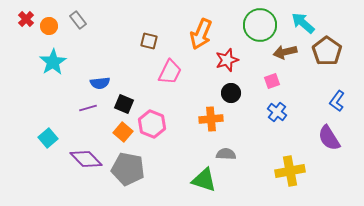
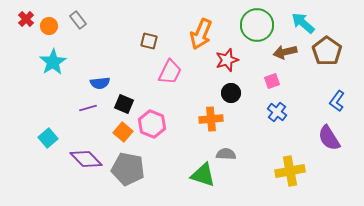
green circle: moved 3 px left
green triangle: moved 1 px left, 5 px up
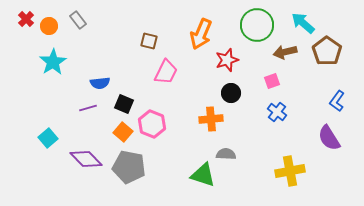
pink trapezoid: moved 4 px left
gray pentagon: moved 1 px right, 2 px up
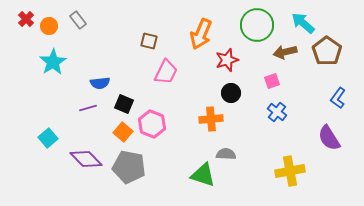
blue L-shape: moved 1 px right, 3 px up
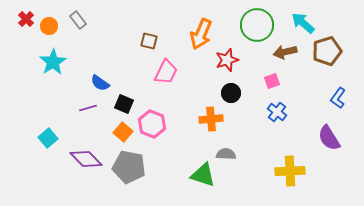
brown pentagon: rotated 20 degrees clockwise
blue semicircle: rotated 42 degrees clockwise
yellow cross: rotated 8 degrees clockwise
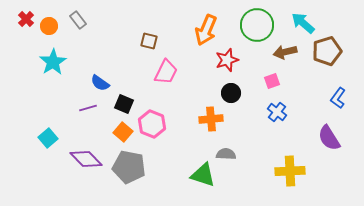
orange arrow: moved 5 px right, 4 px up
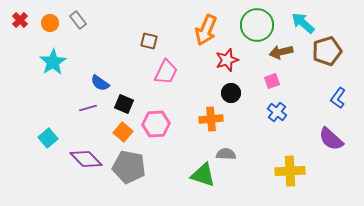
red cross: moved 6 px left, 1 px down
orange circle: moved 1 px right, 3 px up
brown arrow: moved 4 px left
pink hexagon: moved 4 px right; rotated 24 degrees counterclockwise
purple semicircle: moved 2 px right, 1 px down; rotated 16 degrees counterclockwise
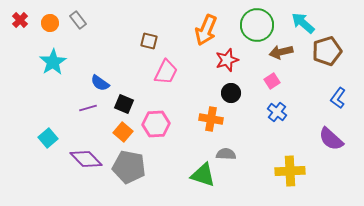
pink square: rotated 14 degrees counterclockwise
orange cross: rotated 15 degrees clockwise
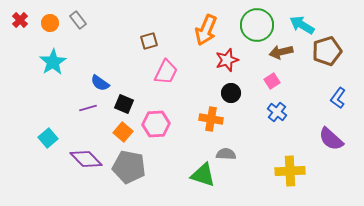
cyan arrow: moved 1 px left, 2 px down; rotated 10 degrees counterclockwise
brown square: rotated 30 degrees counterclockwise
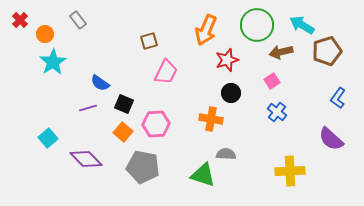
orange circle: moved 5 px left, 11 px down
gray pentagon: moved 14 px right
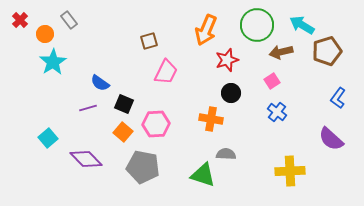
gray rectangle: moved 9 px left
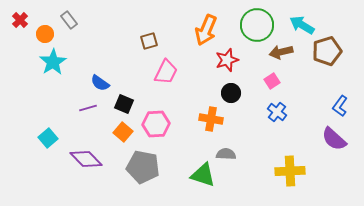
blue L-shape: moved 2 px right, 8 px down
purple semicircle: moved 3 px right
